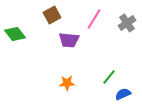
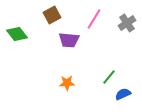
green diamond: moved 2 px right
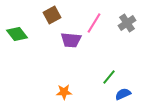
pink line: moved 4 px down
purple trapezoid: moved 2 px right
orange star: moved 3 px left, 9 px down
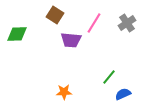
brown square: moved 3 px right; rotated 30 degrees counterclockwise
green diamond: rotated 55 degrees counterclockwise
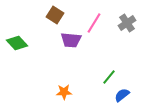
green diamond: moved 9 px down; rotated 50 degrees clockwise
blue semicircle: moved 1 px left, 1 px down; rotated 14 degrees counterclockwise
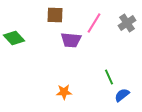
brown square: rotated 30 degrees counterclockwise
green diamond: moved 3 px left, 5 px up
green line: rotated 63 degrees counterclockwise
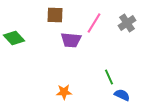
blue semicircle: rotated 63 degrees clockwise
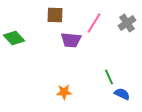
blue semicircle: moved 1 px up
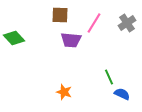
brown square: moved 5 px right
orange star: rotated 21 degrees clockwise
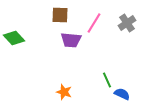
green line: moved 2 px left, 3 px down
